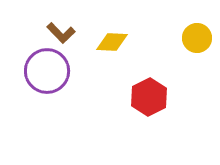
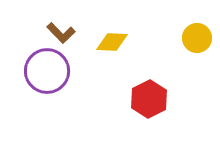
red hexagon: moved 2 px down
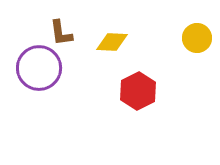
brown L-shape: rotated 36 degrees clockwise
purple circle: moved 8 px left, 3 px up
red hexagon: moved 11 px left, 8 px up
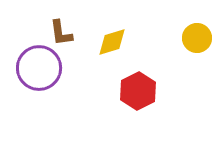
yellow diamond: rotated 20 degrees counterclockwise
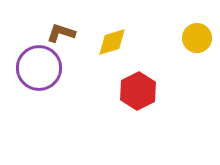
brown L-shape: rotated 116 degrees clockwise
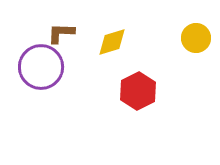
brown L-shape: rotated 16 degrees counterclockwise
yellow circle: moved 1 px left
purple circle: moved 2 px right, 1 px up
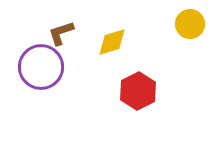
brown L-shape: rotated 20 degrees counterclockwise
yellow circle: moved 6 px left, 14 px up
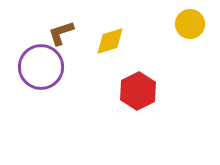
yellow diamond: moved 2 px left, 1 px up
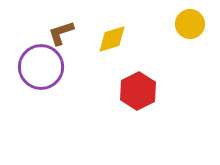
yellow diamond: moved 2 px right, 2 px up
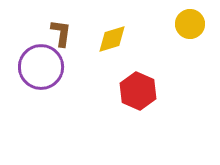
brown L-shape: rotated 116 degrees clockwise
red hexagon: rotated 9 degrees counterclockwise
